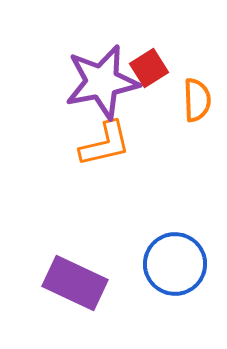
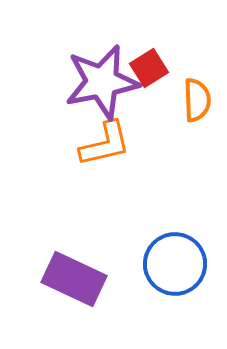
purple rectangle: moved 1 px left, 4 px up
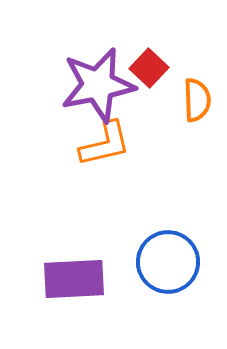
red square: rotated 15 degrees counterclockwise
purple star: moved 4 px left, 3 px down
blue circle: moved 7 px left, 2 px up
purple rectangle: rotated 28 degrees counterclockwise
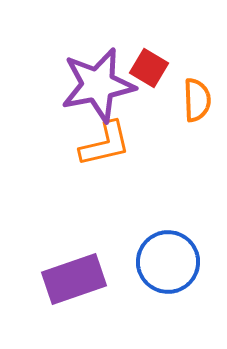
red square: rotated 12 degrees counterclockwise
purple rectangle: rotated 16 degrees counterclockwise
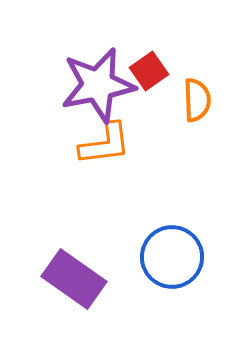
red square: moved 3 px down; rotated 24 degrees clockwise
orange L-shape: rotated 6 degrees clockwise
blue circle: moved 4 px right, 5 px up
purple rectangle: rotated 54 degrees clockwise
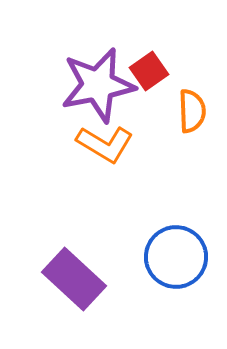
orange semicircle: moved 5 px left, 11 px down
orange L-shape: rotated 38 degrees clockwise
blue circle: moved 4 px right
purple rectangle: rotated 8 degrees clockwise
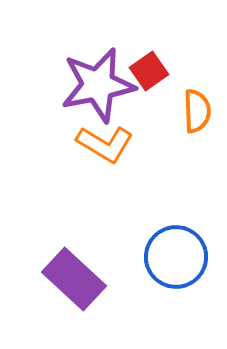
orange semicircle: moved 5 px right
